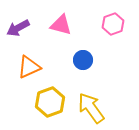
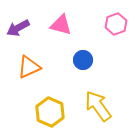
pink hexagon: moved 3 px right
yellow hexagon: moved 10 px down; rotated 16 degrees counterclockwise
yellow arrow: moved 7 px right, 2 px up
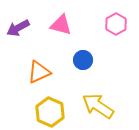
pink hexagon: rotated 10 degrees counterclockwise
orange triangle: moved 10 px right, 5 px down
yellow arrow: rotated 20 degrees counterclockwise
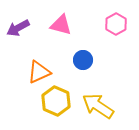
yellow hexagon: moved 6 px right, 11 px up
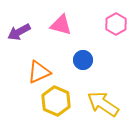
purple arrow: moved 1 px right, 4 px down
yellow arrow: moved 5 px right, 2 px up
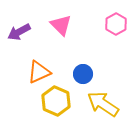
pink triangle: rotated 30 degrees clockwise
blue circle: moved 14 px down
